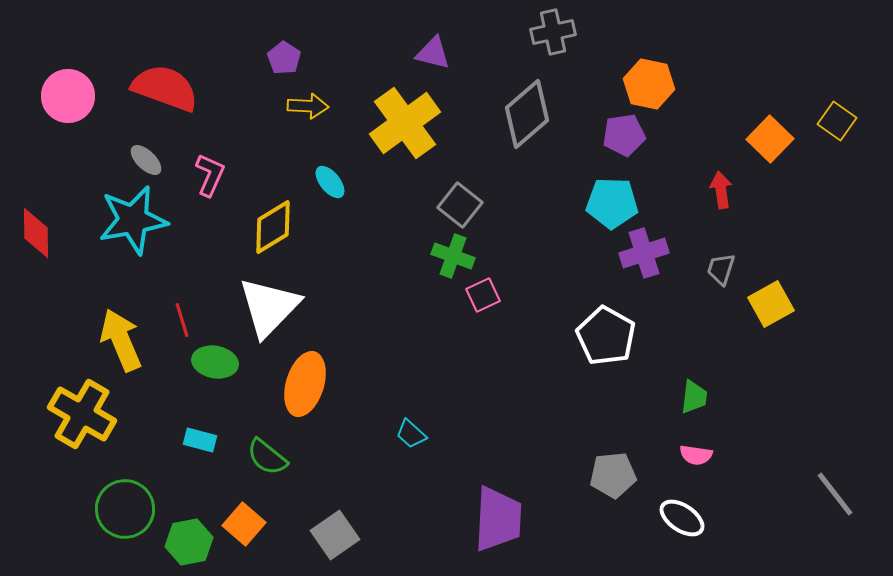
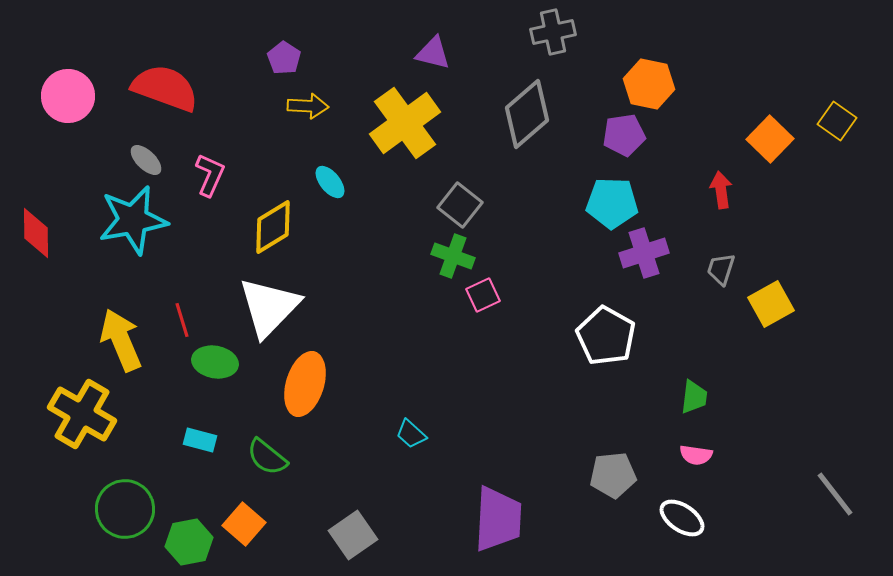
gray square at (335, 535): moved 18 px right
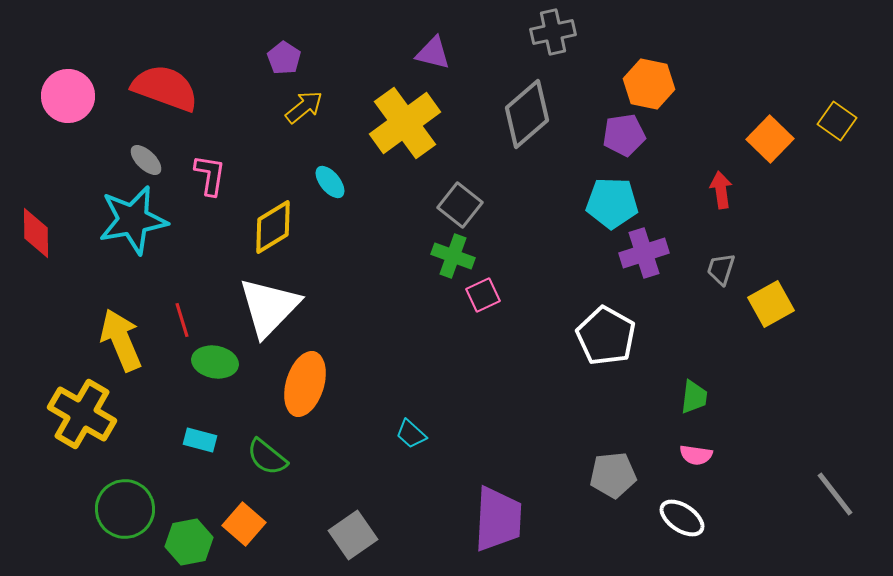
yellow arrow at (308, 106): moved 4 px left, 1 px down; rotated 42 degrees counterclockwise
pink L-shape at (210, 175): rotated 15 degrees counterclockwise
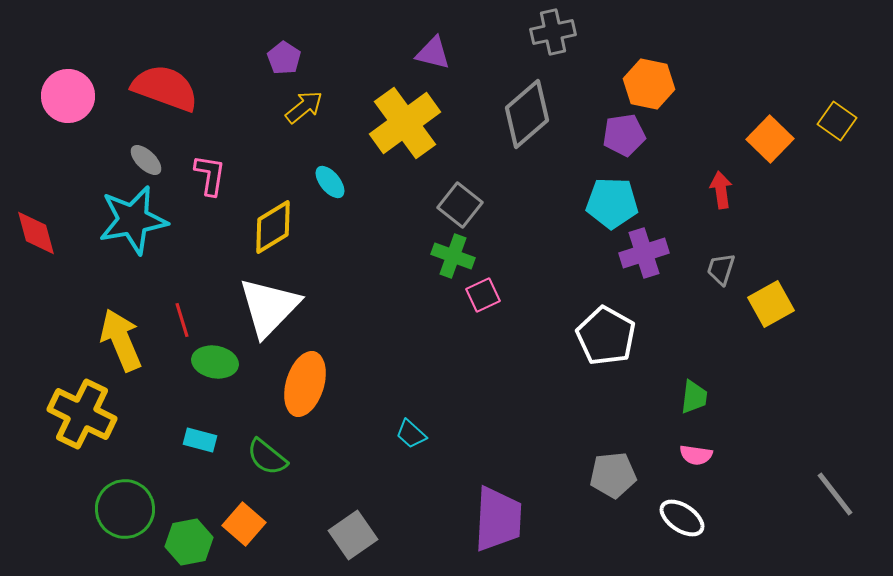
red diamond at (36, 233): rotated 15 degrees counterclockwise
yellow cross at (82, 414): rotated 4 degrees counterclockwise
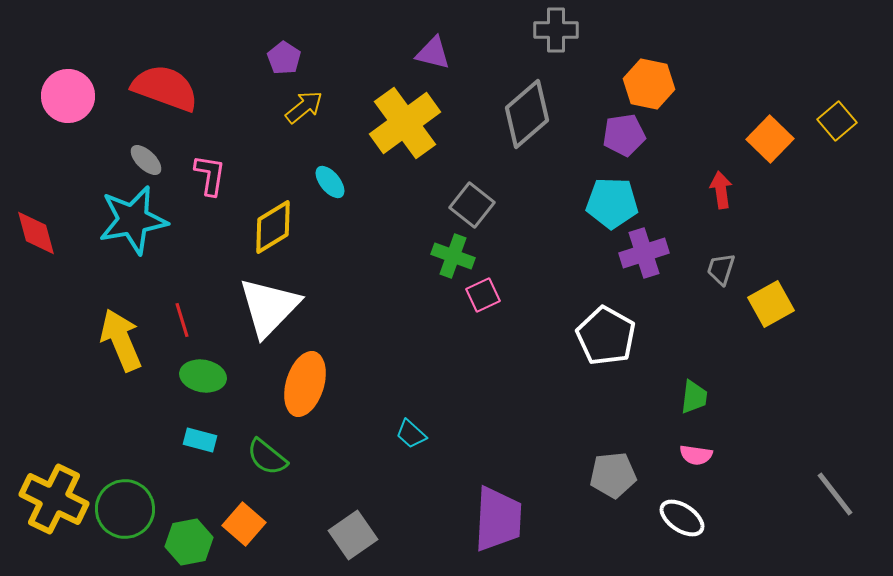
gray cross at (553, 32): moved 3 px right, 2 px up; rotated 12 degrees clockwise
yellow square at (837, 121): rotated 15 degrees clockwise
gray square at (460, 205): moved 12 px right
green ellipse at (215, 362): moved 12 px left, 14 px down
yellow cross at (82, 414): moved 28 px left, 85 px down
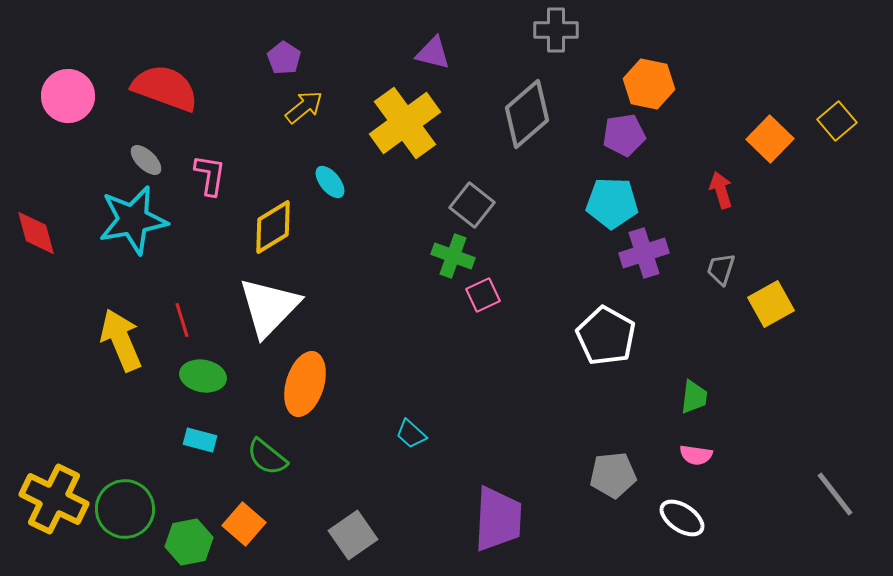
red arrow at (721, 190): rotated 9 degrees counterclockwise
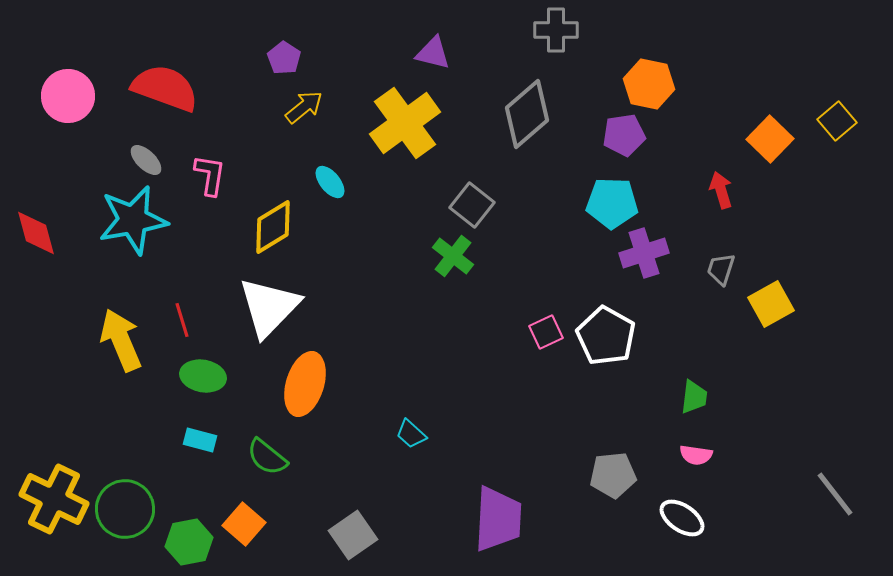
green cross at (453, 256): rotated 18 degrees clockwise
pink square at (483, 295): moved 63 px right, 37 px down
